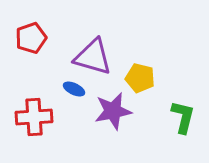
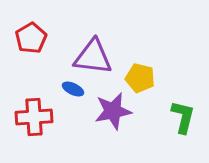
red pentagon: rotated 12 degrees counterclockwise
purple triangle: rotated 9 degrees counterclockwise
blue ellipse: moved 1 px left
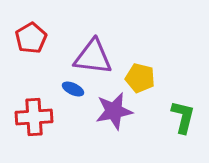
purple star: moved 1 px right
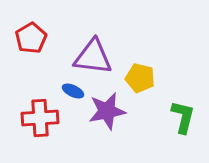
blue ellipse: moved 2 px down
purple star: moved 7 px left
red cross: moved 6 px right, 1 px down
